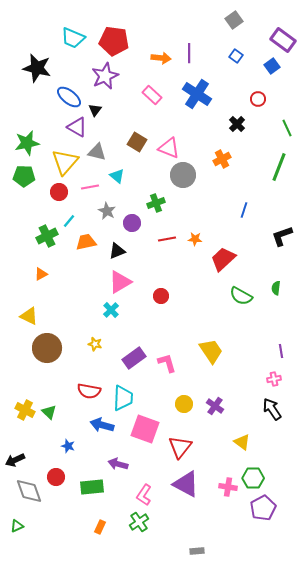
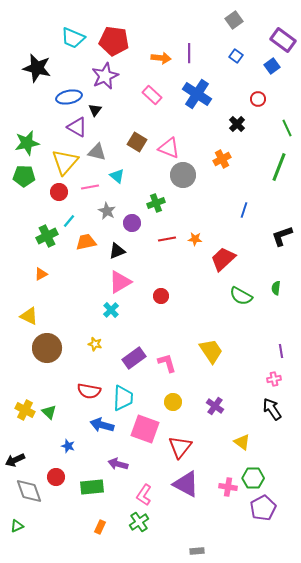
blue ellipse at (69, 97): rotated 50 degrees counterclockwise
yellow circle at (184, 404): moved 11 px left, 2 px up
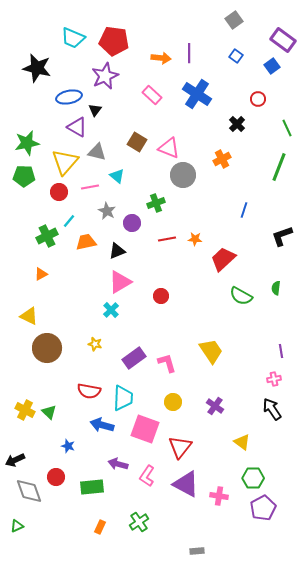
pink cross at (228, 487): moved 9 px left, 9 px down
pink L-shape at (144, 495): moved 3 px right, 19 px up
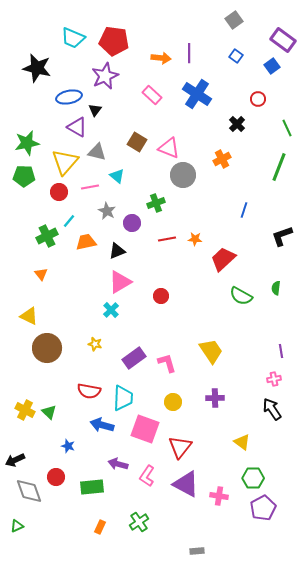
orange triangle at (41, 274): rotated 40 degrees counterclockwise
purple cross at (215, 406): moved 8 px up; rotated 36 degrees counterclockwise
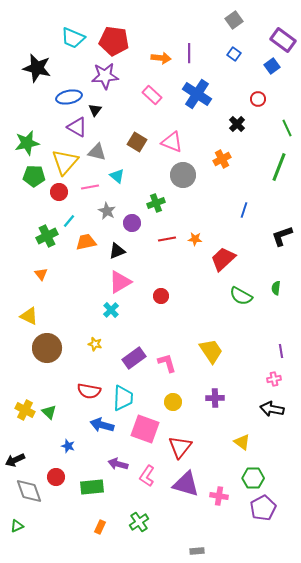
blue square at (236, 56): moved 2 px left, 2 px up
purple star at (105, 76): rotated 20 degrees clockwise
pink triangle at (169, 148): moved 3 px right, 6 px up
green pentagon at (24, 176): moved 10 px right
black arrow at (272, 409): rotated 45 degrees counterclockwise
purple triangle at (186, 484): rotated 12 degrees counterclockwise
